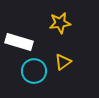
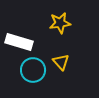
yellow triangle: moved 2 px left; rotated 36 degrees counterclockwise
cyan circle: moved 1 px left, 1 px up
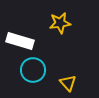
white rectangle: moved 1 px right, 1 px up
yellow triangle: moved 7 px right, 21 px down
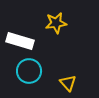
yellow star: moved 4 px left
cyan circle: moved 4 px left, 1 px down
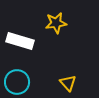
cyan circle: moved 12 px left, 11 px down
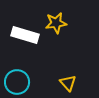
white rectangle: moved 5 px right, 6 px up
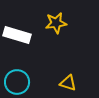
white rectangle: moved 8 px left
yellow triangle: rotated 30 degrees counterclockwise
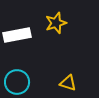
yellow star: rotated 10 degrees counterclockwise
white rectangle: rotated 28 degrees counterclockwise
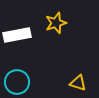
yellow triangle: moved 10 px right
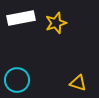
white rectangle: moved 4 px right, 17 px up
cyan circle: moved 2 px up
